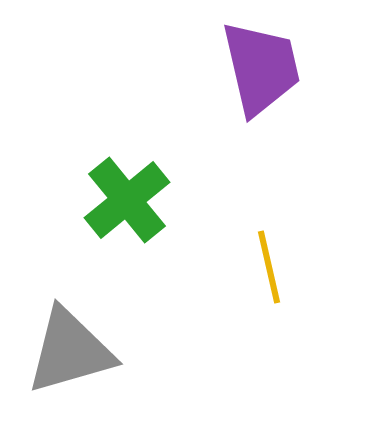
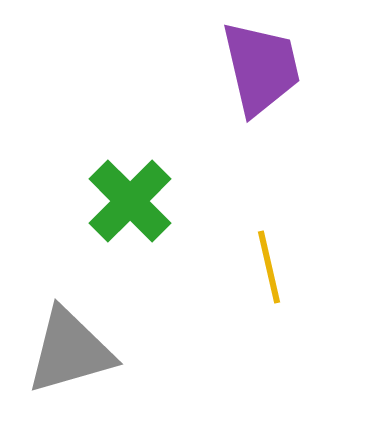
green cross: moved 3 px right, 1 px down; rotated 6 degrees counterclockwise
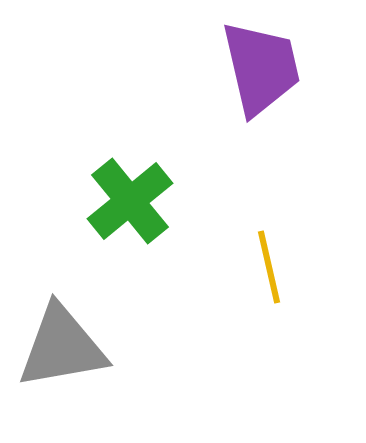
green cross: rotated 6 degrees clockwise
gray triangle: moved 8 px left, 4 px up; rotated 6 degrees clockwise
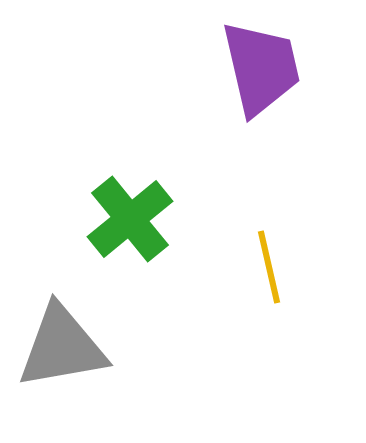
green cross: moved 18 px down
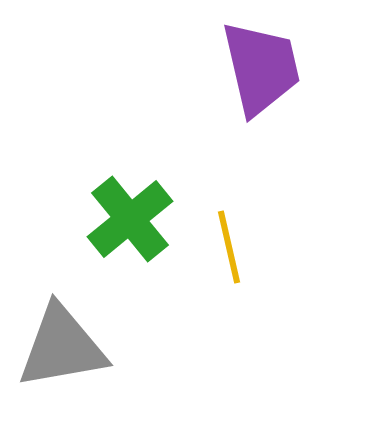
yellow line: moved 40 px left, 20 px up
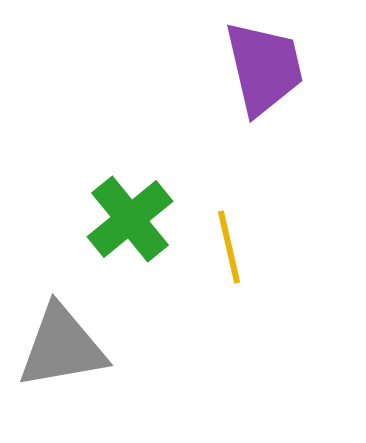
purple trapezoid: moved 3 px right
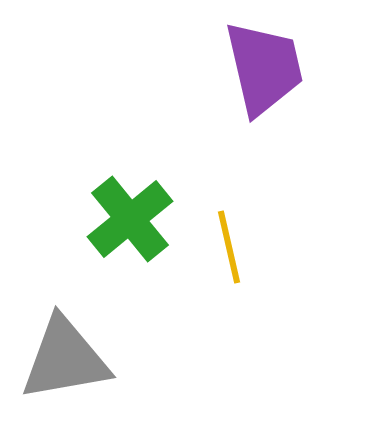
gray triangle: moved 3 px right, 12 px down
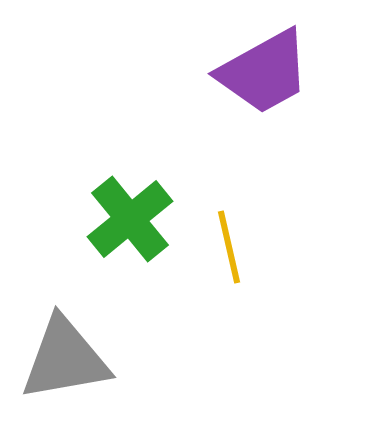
purple trapezoid: moved 4 px down; rotated 74 degrees clockwise
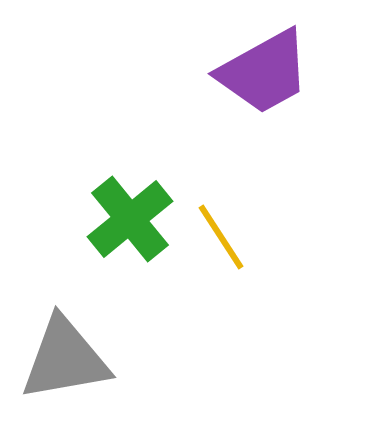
yellow line: moved 8 px left, 10 px up; rotated 20 degrees counterclockwise
